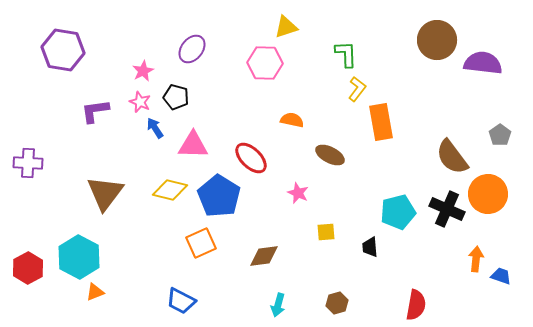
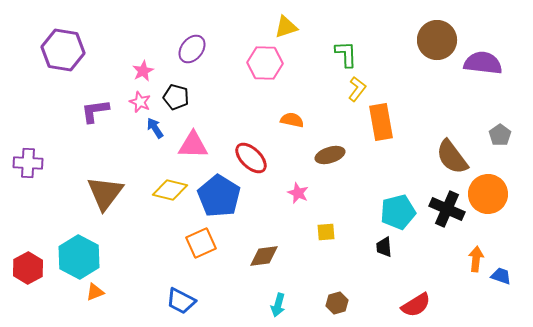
brown ellipse at (330, 155): rotated 44 degrees counterclockwise
black trapezoid at (370, 247): moved 14 px right
red semicircle at (416, 305): rotated 48 degrees clockwise
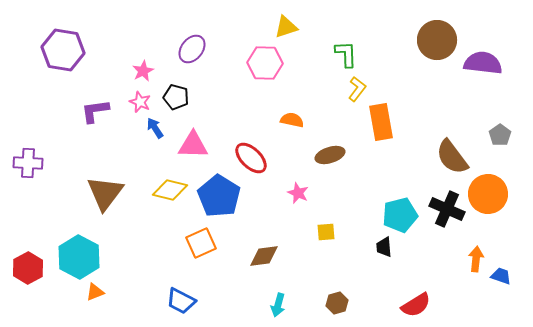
cyan pentagon at (398, 212): moved 2 px right, 3 px down
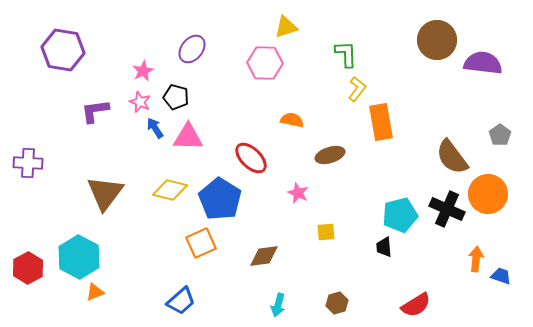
pink triangle at (193, 145): moved 5 px left, 8 px up
blue pentagon at (219, 196): moved 1 px right, 3 px down
blue trapezoid at (181, 301): rotated 68 degrees counterclockwise
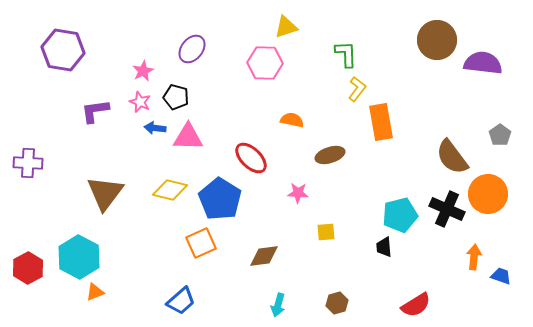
blue arrow at (155, 128): rotated 50 degrees counterclockwise
pink star at (298, 193): rotated 20 degrees counterclockwise
orange arrow at (476, 259): moved 2 px left, 2 px up
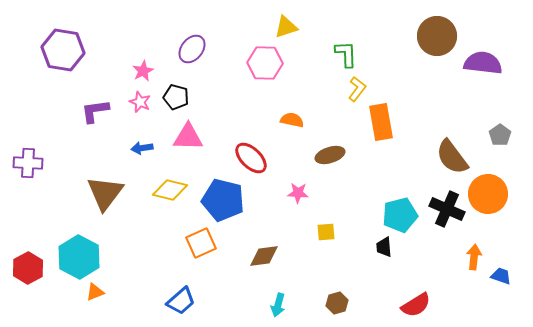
brown circle at (437, 40): moved 4 px up
blue arrow at (155, 128): moved 13 px left, 20 px down; rotated 15 degrees counterclockwise
blue pentagon at (220, 199): moved 3 px right, 1 px down; rotated 18 degrees counterclockwise
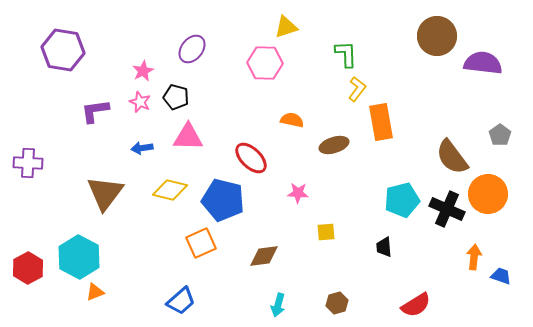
brown ellipse at (330, 155): moved 4 px right, 10 px up
cyan pentagon at (400, 215): moved 2 px right, 15 px up
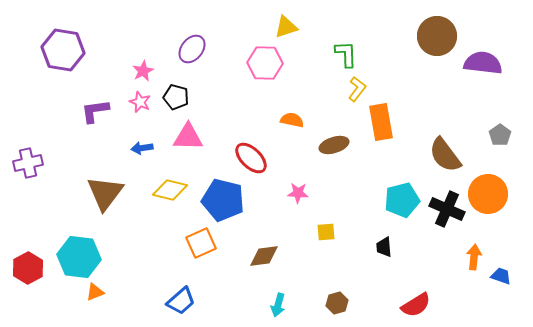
brown semicircle at (452, 157): moved 7 px left, 2 px up
purple cross at (28, 163): rotated 16 degrees counterclockwise
cyan hexagon at (79, 257): rotated 21 degrees counterclockwise
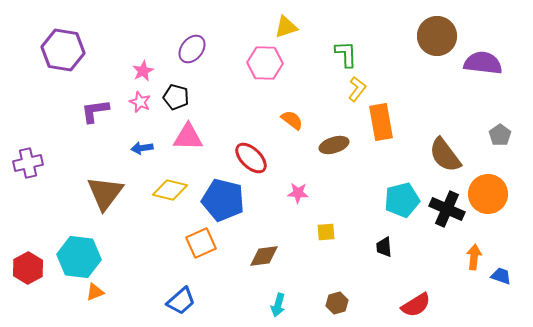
orange semicircle at (292, 120): rotated 25 degrees clockwise
